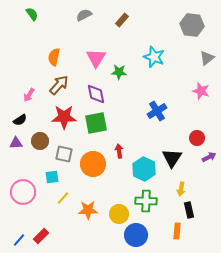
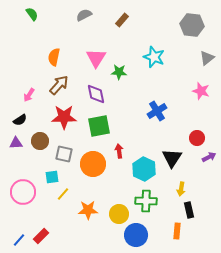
green square: moved 3 px right, 3 px down
yellow line: moved 4 px up
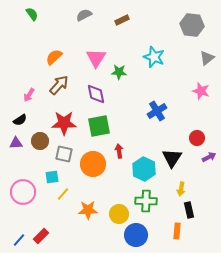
brown rectangle: rotated 24 degrees clockwise
orange semicircle: rotated 36 degrees clockwise
red star: moved 6 px down
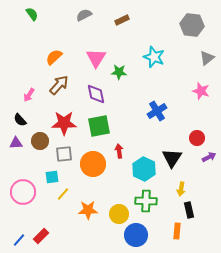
black semicircle: rotated 80 degrees clockwise
gray square: rotated 18 degrees counterclockwise
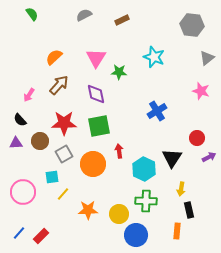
gray square: rotated 24 degrees counterclockwise
blue line: moved 7 px up
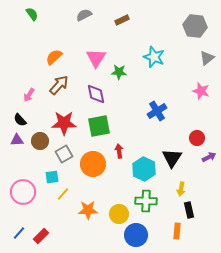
gray hexagon: moved 3 px right, 1 px down
purple triangle: moved 1 px right, 3 px up
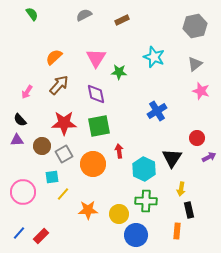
gray hexagon: rotated 20 degrees counterclockwise
gray triangle: moved 12 px left, 6 px down
pink arrow: moved 2 px left, 3 px up
brown circle: moved 2 px right, 5 px down
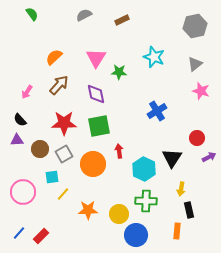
brown circle: moved 2 px left, 3 px down
